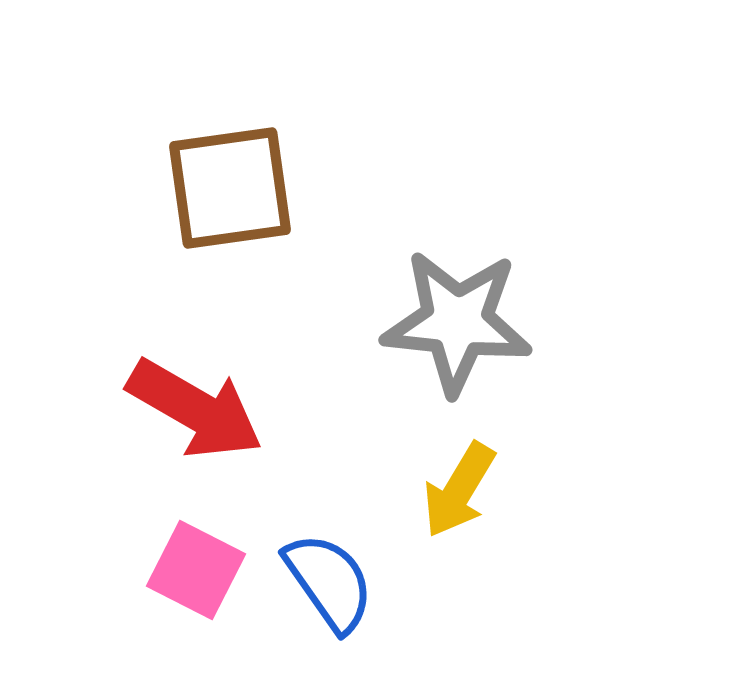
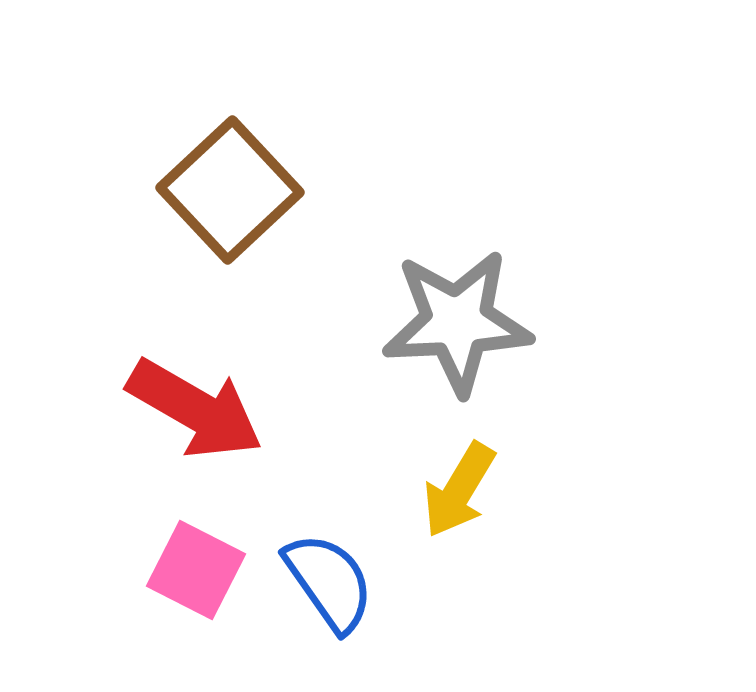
brown square: moved 2 px down; rotated 35 degrees counterclockwise
gray star: rotated 9 degrees counterclockwise
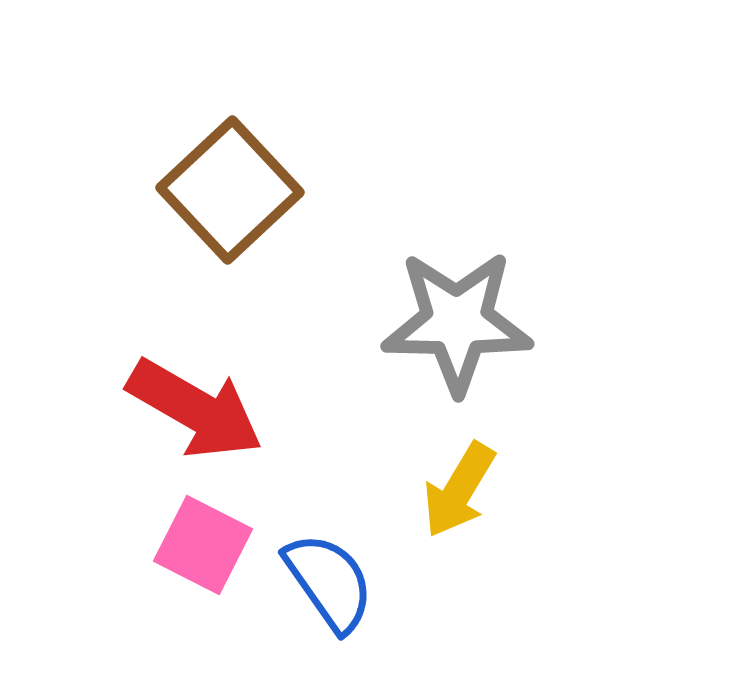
gray star: rotated 4 degrees clockwise
pink square: moved 7 px right, 25 px up
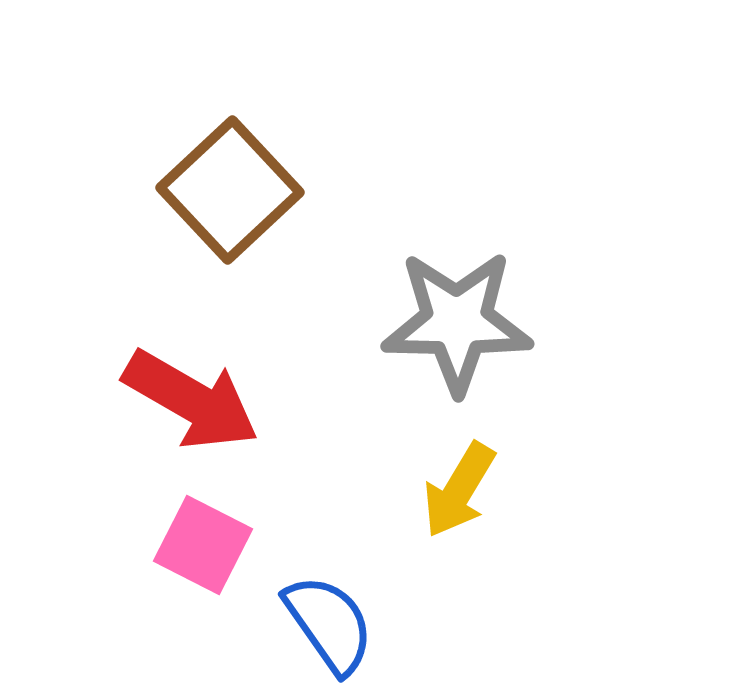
red arrow: moved 4 px left, 9 px up
blue semicircle: moved 42 px down
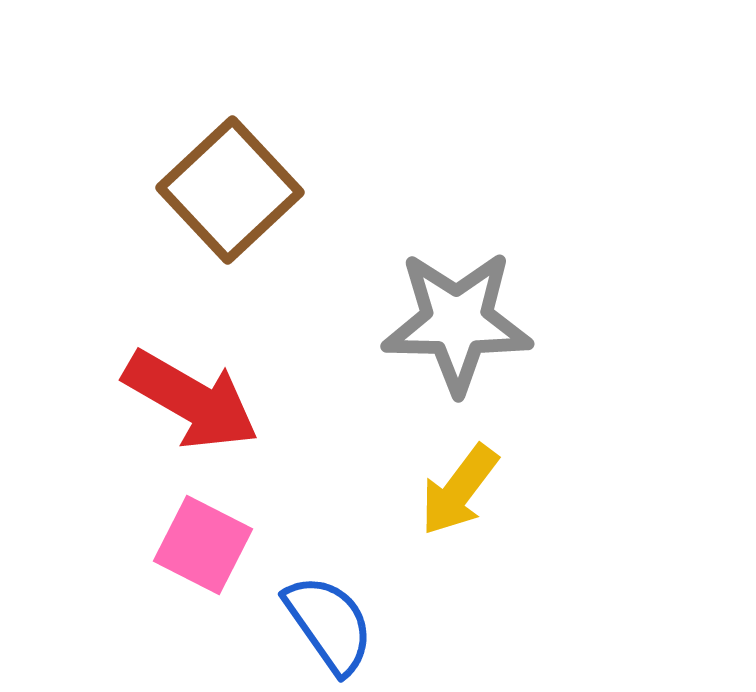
yellow arrow: rotated 6 degrees clockwise
